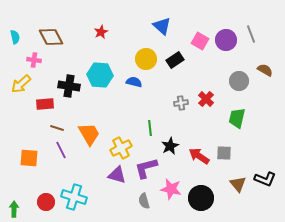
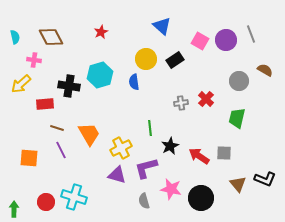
cyan hexagon: rotated 20 degrees counterclockwise
blue semicircle: rotated 112 degrees counterclockwise
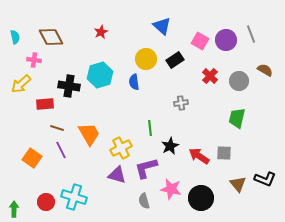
red cross: moved 4 px right, 23 px up
orange square: moved 3 px right; rotated 30 degrees clockwise
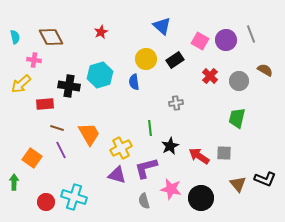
gray cross: moved 5 px left
green arrow: moved 27 px up
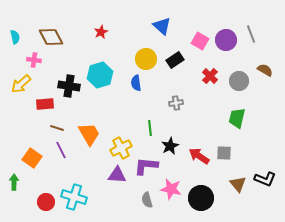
blue semicircle: moved 2 px right, 1 px down
purple L-shape: moved 2 px up; rotated 20 degrees clockwise
purple triangle: rotated 12 degrees counterclockwise
gray semicircle: moved 3 px right, 1 px up
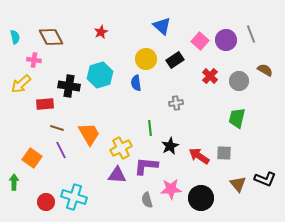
pink square: rotated 12 degrees clockwise
pink star: rotated 15 degrees counterclockwise
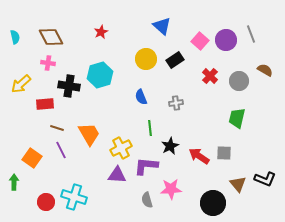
pink cross: moved 14 px right, 3 px down
blue semicircle: moved 5 px right, 14 px down; rotated 14 degrees counterclockwise
black circle: moved 12 px right, 5 px down
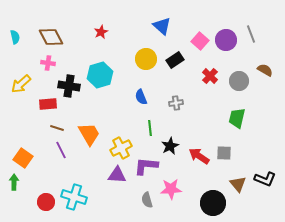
red rectangle: moved 3 px right
orange square: moved 9 px left
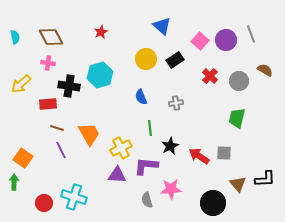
black L-shape: rotated 25 degrees counterclockwise
red circle: moved 2 px left, 1 px down
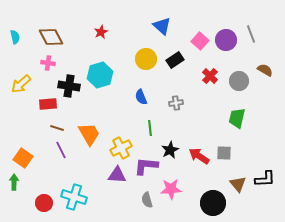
black star: moved 4 px down
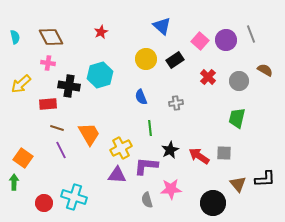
red cross: moved 2 px left, 1 px down
